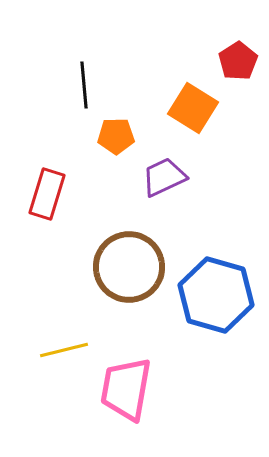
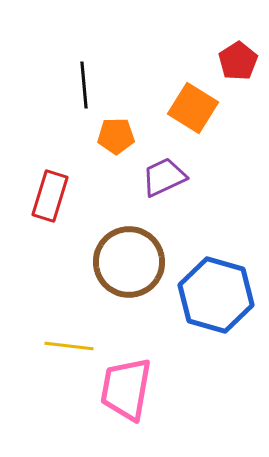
red rectangle: moved 3 px right, 2 px down
brown circle: moved 5 px up
yellow line: moved 5 px right, 4 px up; rotated 21 degrees clockwise
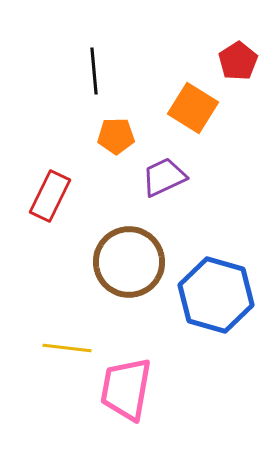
black line: moved 10 px right, 14 px up
red rectangle: rotated 9 degrees clockwise
yellow line: moved 2 px left, 2 px down
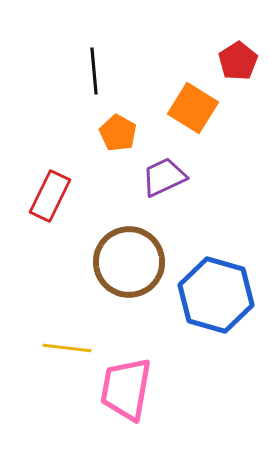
orange pentagon: moved 2 px right, 3 px up; rotated 30 degrees clockwise
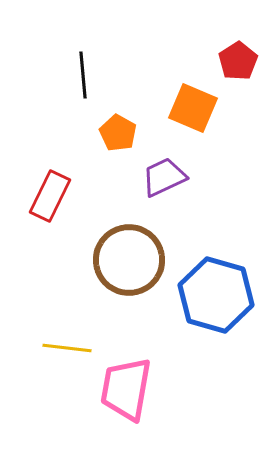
black line: moved 11 px left, 4 px down
orange square: rotated 9 degrees counterclockwise
brown circle: moved 2 px up
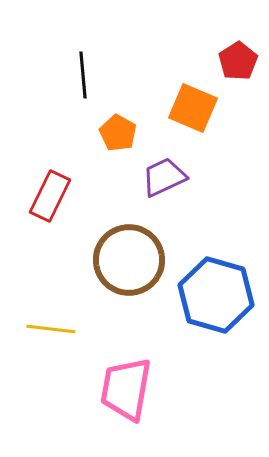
yellow line: moved 16 px left, 19 px up
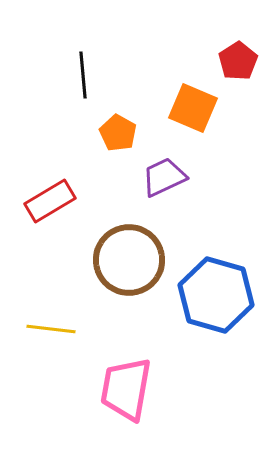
red rectangle: moved 5 px down; rotated 33 degrees clockwise
